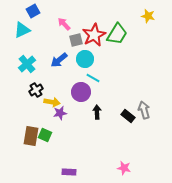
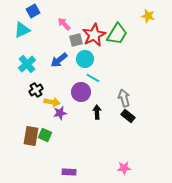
gray arrow: moved 20 px left, 12 px up
pink star: rotated 16 degrees counterclockwise
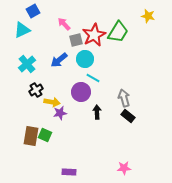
green trapezoid: moved 1 px right, 2 px up
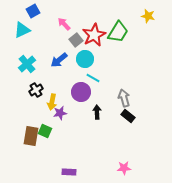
gray square: rotated 24 degrees counterclockwise
yellow arrow: rotated 91 degrees clockwise
green square: moved 4 px up
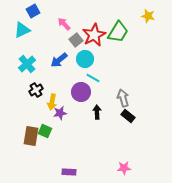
gray arrow: moved 1 px left
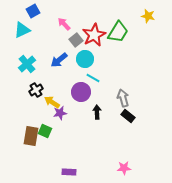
yellow arrow: rotated 112 degrees clockwise
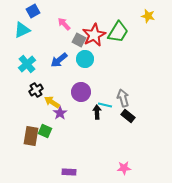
gray square: moved 3 px right; rotated 24 degrees counterclockwise
cyan line: moved 12 px right, 27 px down; rotated 16 degrees counterclockwise
purple star: rotated 24 degrees counterclockwise
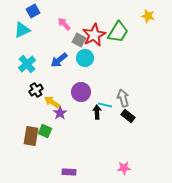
cyan circle: moved 1 px up
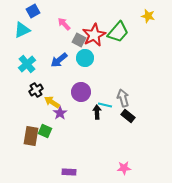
green trapezoid: rotated 10 degrees clockwise
